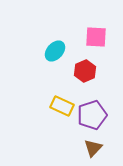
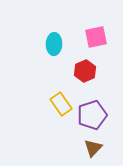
pink square: rotated 15 degrees counterclockwise
cyan ellipse: moved 1 px left, 7 px up; rotated 40 degrees counterclockwise
yellow rectangle: moved 1 px left, 2 px up; rotated 30 degrees clockwise
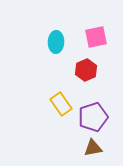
cyan ellipse: moved 2 px right, 2 px up
red hexagon: moved 1 px right, 1 px up
purple pentagon: moved 1 px right, 2 px down
brown triangle: rotated 36 degrees clockwise
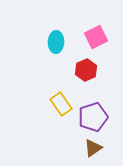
pink square: rotated 15 degrees counterclockwise
brown triangle: rotated 24 degrees counterclockwise
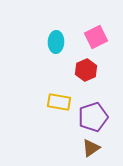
yellow rectangle: moved 2 px left, 2 px up; rotated 45 degrees counterclockwise
brown triangle: moved 2 px left
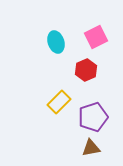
cyan ellipse: rotated 20 degrees counterclockwise
yellow rectangle: rotated 55 degrees counterclockwise
brown triangle: rotated 24 degrees clockwise
